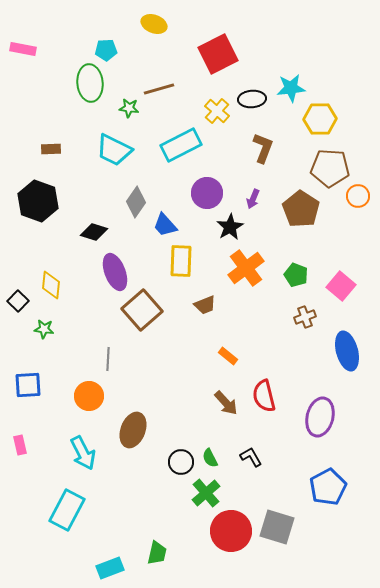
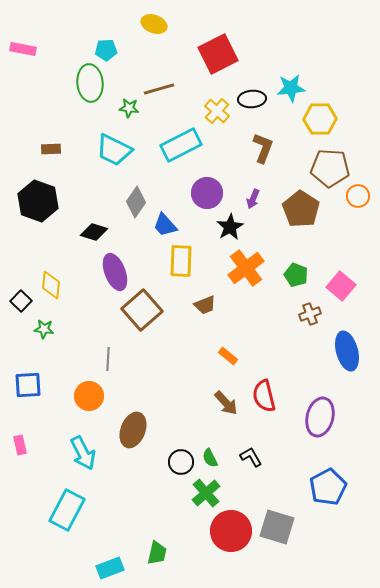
black square at (18, 301): moved 3 px right
brown cross at (305, 317): moved 5 px right, 3 px up
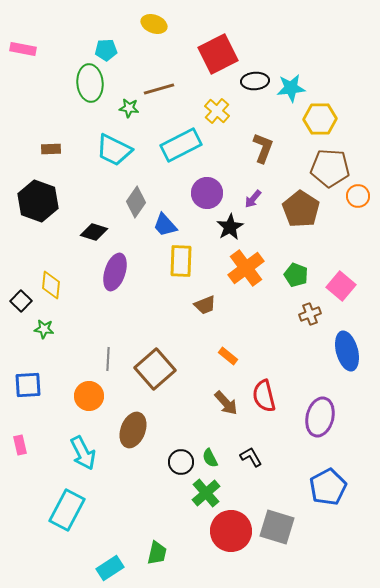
black ellipse at (252, 99): moved 3 px right, 18 px up
purple arrow at (253, 199): rotated 18 degrees clockwise
purple ellipse at (115, 272): rotated 39 degrees clockwise
brown square at (142, 310): moved 13 px right, 59 px down
cyan rectangle at (110, 568): rotated 12 degrees counterclockwise
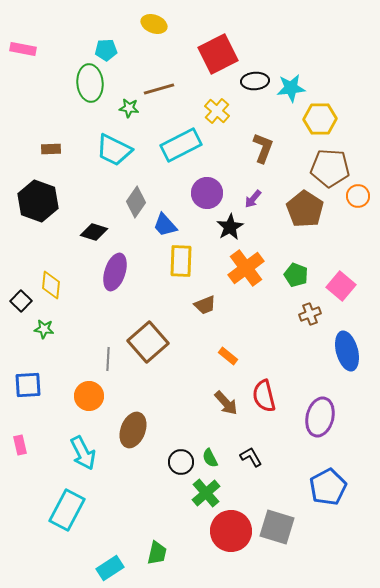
brown pentagon at (301, 209): moved 4 px right
brown square at (155, 369): moved 7 px left, 27 px up
